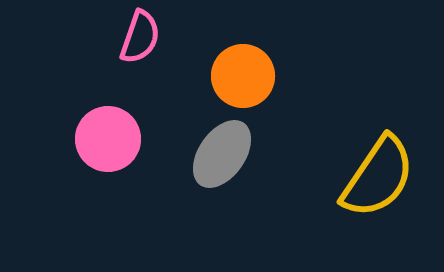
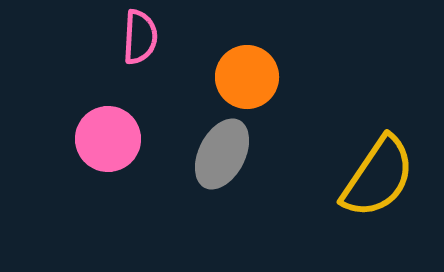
pink semicircle: rotated 16 degrees counterclockwise
orange circle: moved 4 px right, 1 px down
gray ellipse: rotated 8 degrees counterclockwise
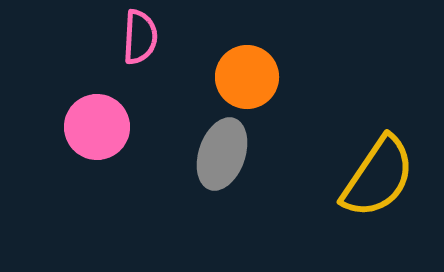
pink circle: moved 11 px left, 12 px up
gray ellipse: rotated 8 degrees counterclockwise
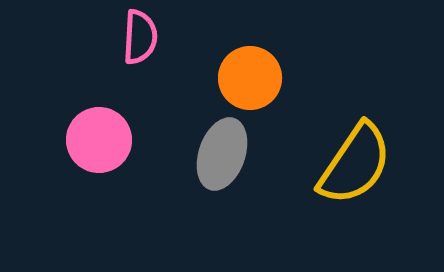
orange circle: moved 3 px right, 1 px down
pink circle: moved 2 px right, 13 px down
yellow semicircle: moved 23 px left, 13 px up
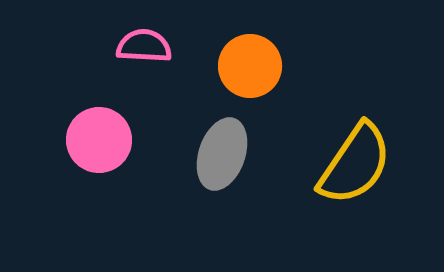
pink semicircle: moved 4 px right, 9 px down; rotated 90 degrees counterclockwise
orange circle: moved 12 px up
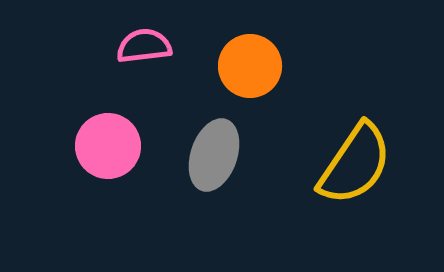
pink semicircle: rotated 10 degrees counterclockwise
pink circle: moved 9 px right, 6 px down
gray ellipse: moved 8 px left, 1 px down
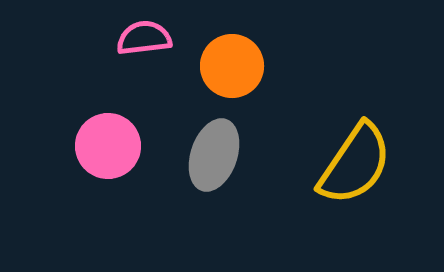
pink semicircle: moved 8 px up
orange circle: moved 18 px left
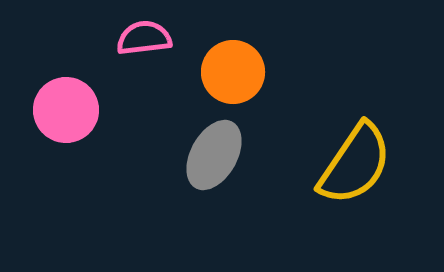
orange circle: moved 1 px right, 6 px down
pink circle: moved 42 px left, 36 px up
gray ellipse: rotated 10 degrees clockwise
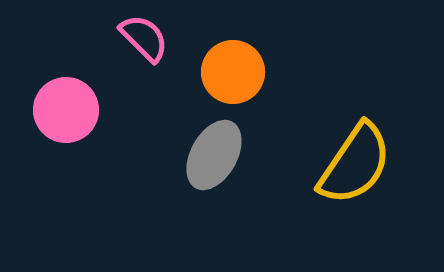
pink semicircle: rotated 52 degrees clockwise
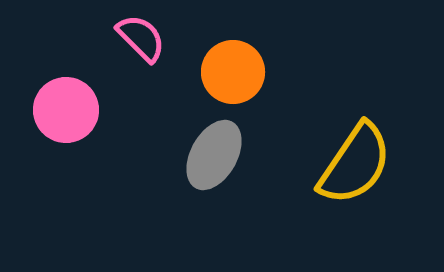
pink semicircle: moved 3 px left
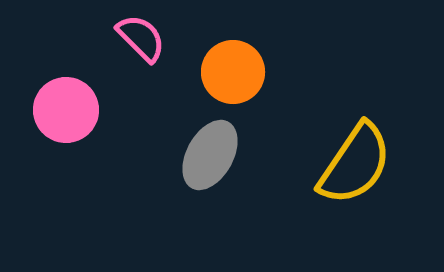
gray ellipse: moved 4 px left
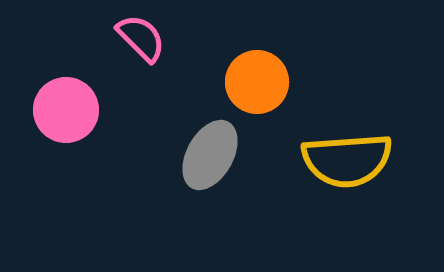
orange circle: moved 24 px right, 10 px down
yellow semicircle: moved 8 px left, 4 px up; rotated 52 degrees clockwise
